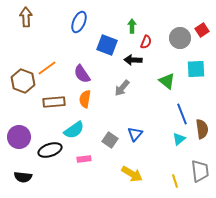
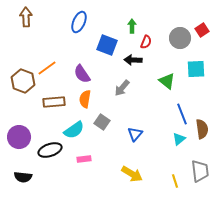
gray square: moved 8 px left, 18 px up
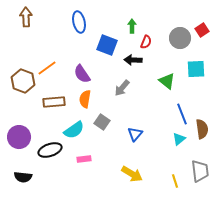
blue ellipse: rotated 35 degrees counterclockwise
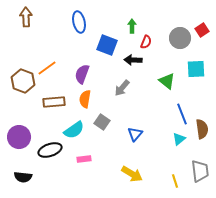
purple semicircle: rotated 54 degrees clockwise
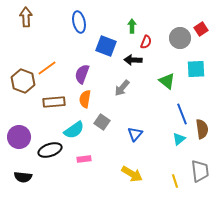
red square: moved 1 px left, 1 px up
blue square: moved 1 px left, 1 px down
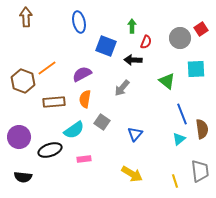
purple semicircle: rotated 42 degrees clockwise
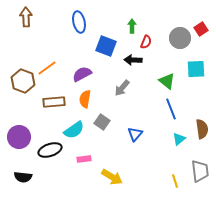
blue line: moved 11 px left, 5 px up
yellow arrow: moved 20 px left, 3 px down
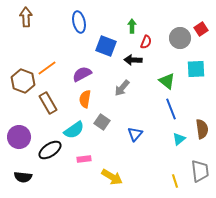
brown rectangle: moved 6 px left, 1 px down; rotated 65 degrees clockwise
black ellipse: rotated 15 degrees counterclockwise
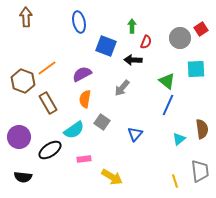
blue line: moved 3 px left, 4 px up; rotated 45 degrees clockwise
